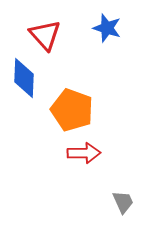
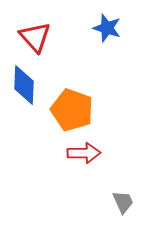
red triangle: moved 10 px left, 2 px down
blue diamond: moved 7 px down
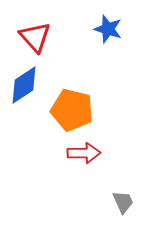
blue star: moved 1 px right, 1 px down
blue diamond: rotated 54 degrees clockwise
orange pentagon: rotated 6 degrees counterclockwise
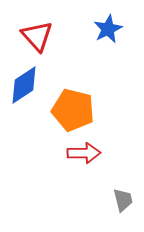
blue star: rotated 28 degrees clockwise
red triangle: moved 2 px right, 1 px up
orange pentagon: moved 1 px right
gray trapezoid: moved 2 px up; rotated 10 degrees clockwise
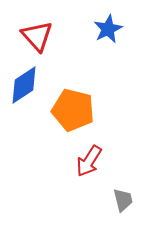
red arrow: moved 5 px right, 8 px down; rotated 124 degrees clockwise
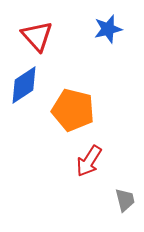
blue star: rotated 12 degrees clockwise
gray trapezoid: moved 2 px right
